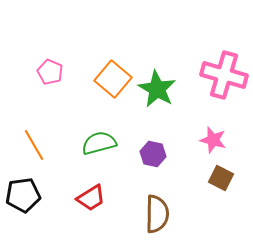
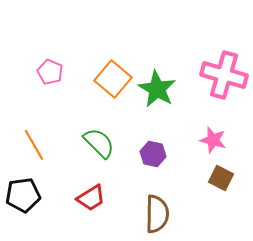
green semicircle: rotated 60 degrees clockwise
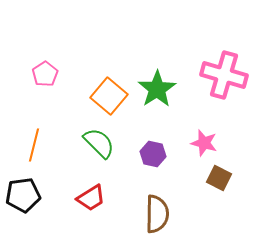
pink pentagon: moved 5 px left, 2 px down; rotated 15 degrees clockwise
orange square: moved 4 px left, 17 px down
green star: rotated 9 degrees clockwise
pink star: moved 9 px left, 3 px down
orange line: rotated 44 degrees clockwise
brown square: moved 2 px left
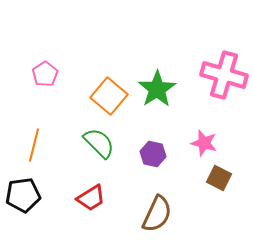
brown semicircle: rotated 24 degrees clockwise
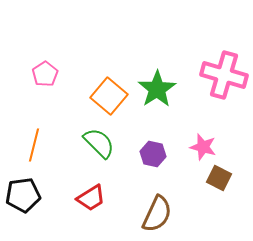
pink star: moved 1 px left, 4 px down
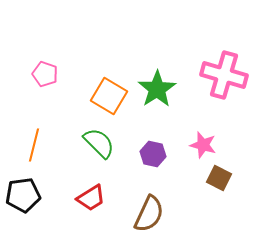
pink pentagon: rotated 20 degrees counterclockwise
orange square: rotated 9 degrees counterclockwise
pink star: moved 2 px up
brown semicircle: moved 8 px left
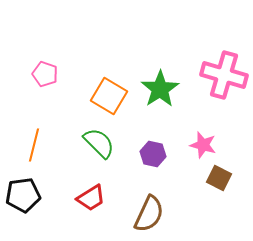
green star: moved 3 px right
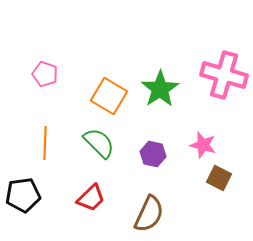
orange line: moved 11 px right, 2 px up; rotated 12 degrees counterclockwise
red trapezoid: rotated 12 degrees counterclockwise
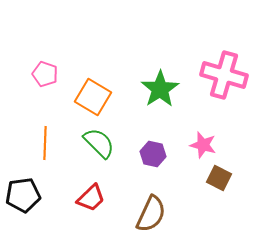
orange square: moved 16 px left, 1 px down
brown semicircle: moved 2 px right
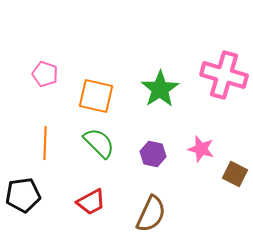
orange square: moved 3 px right, 1 px up; rotated 18 degrees counterclockwise
pink star: moved 2 px left, 4 px down
brown square: moved 16 px right, 4 px up
red trapezoid: moved 4 px down; rotated 16 degrees clockwise
